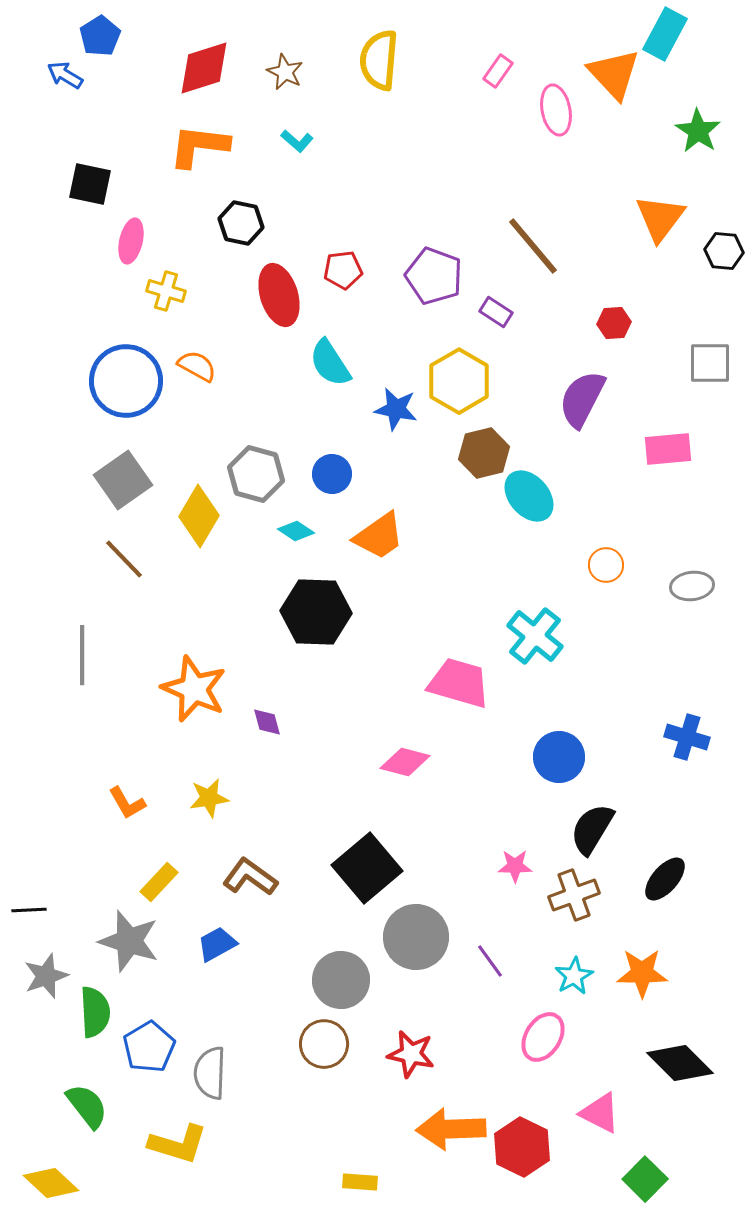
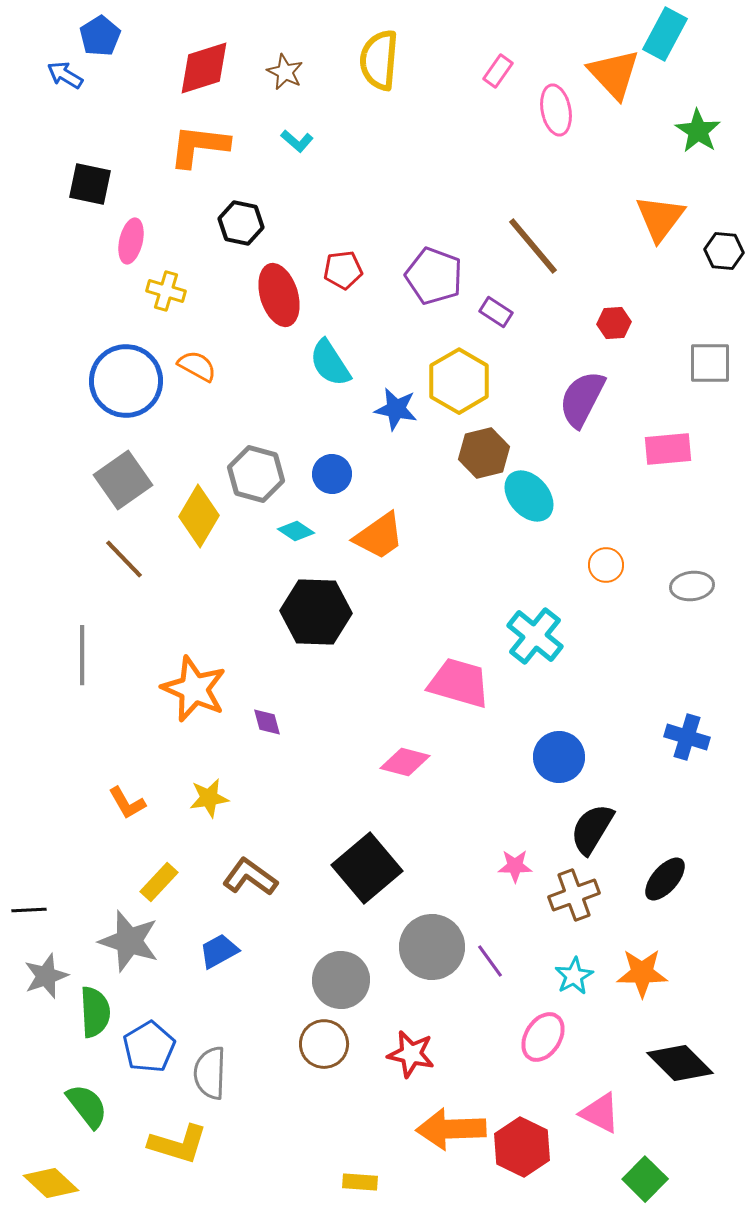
gray circle at (416, 937): moved 16 px right, 10 px down
blue trapezoid at (217, 944): moved 2 px right, 7 px down
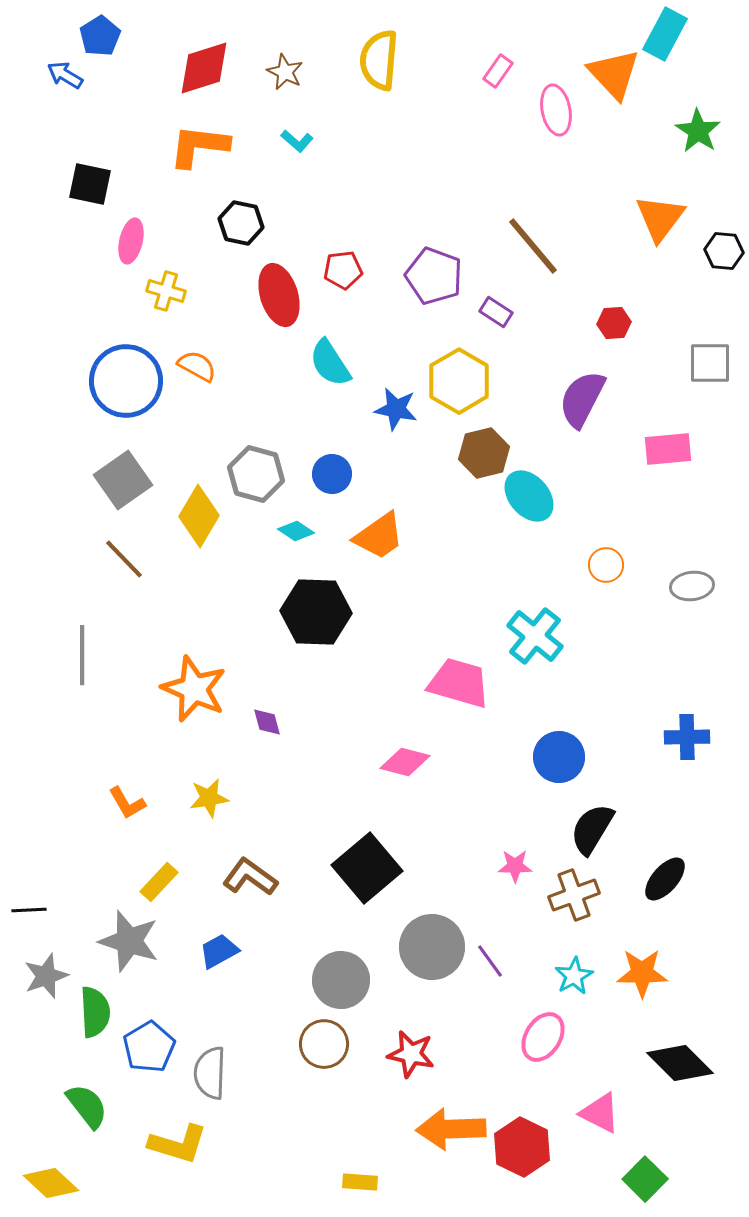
blue cross at (687, 737): rotated 18 degrees counterclockwise
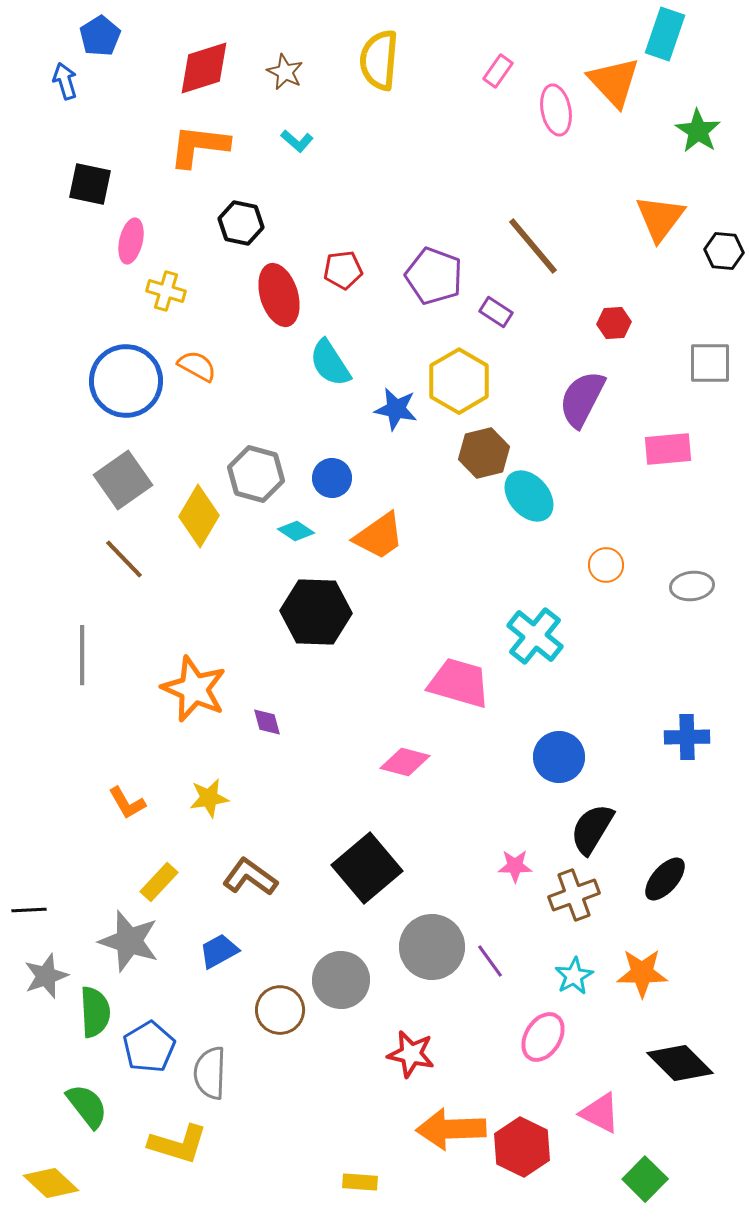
cyan rectangle at (665, 34): rotated 9 degrees counterclockwise
orange triangle at (614, 74): moved 8 px down
blue arrow at (65, 75): moved 6 px down; rotated 42 degrees clockwise
blue circle at (332, 474): moved 4 px down
brown circle at (324, 1044): moved 44 px left, 34 px up
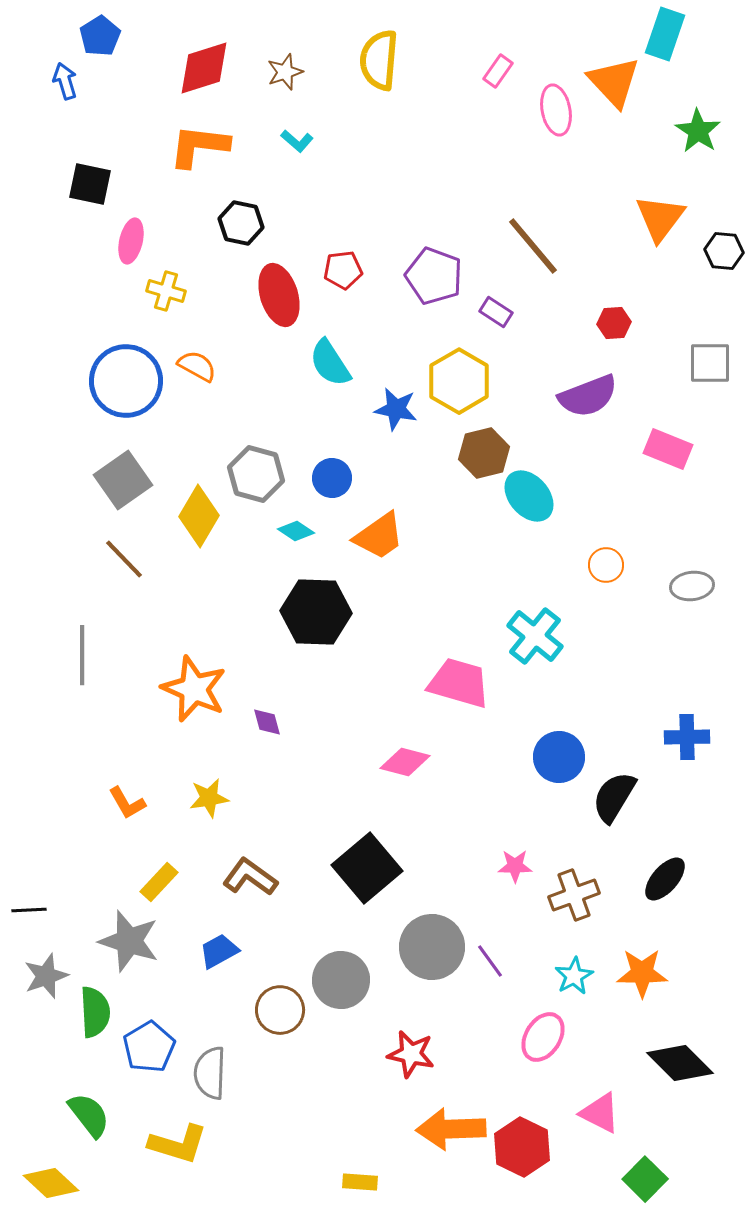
brown star at (285, 72): rotated 27 degrees clockwise
purple semicircle at (582, 399): moved 6 px right, 3 px up; rotated 138 degrees counterclockwise
pink rectangle at (668, 449): rotated 27 degrees clockwise
black semicircle at (592, 829): moved 22 px right, 32 px up
green semicircle at (87, 1106): moved 2 px right, 9 px down
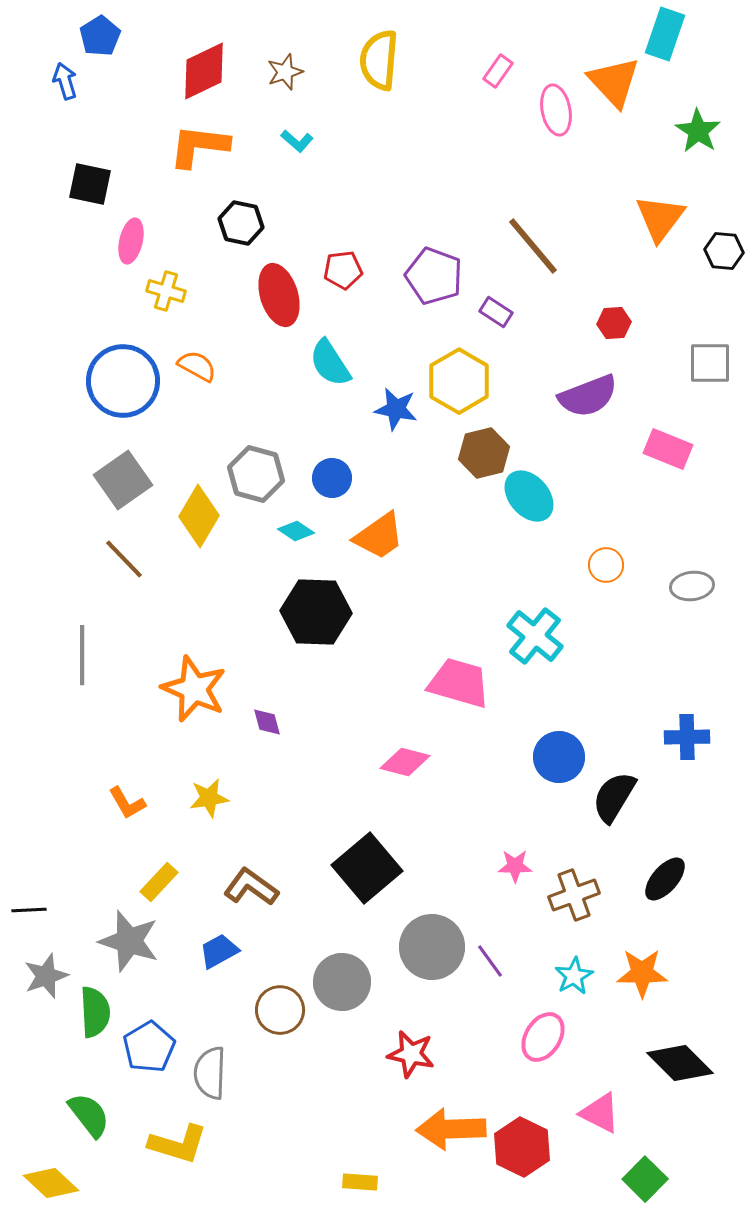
red diamond at (204, 68): moved 3 px down; rotated 8 degrees counterclockwise
blue circle at (126, 381): moved 3 px left
brown L-shape at (250, 877): moved 1 px right, 10 px down
gray circle at (341, 980): moved 1 px right, 2 px down
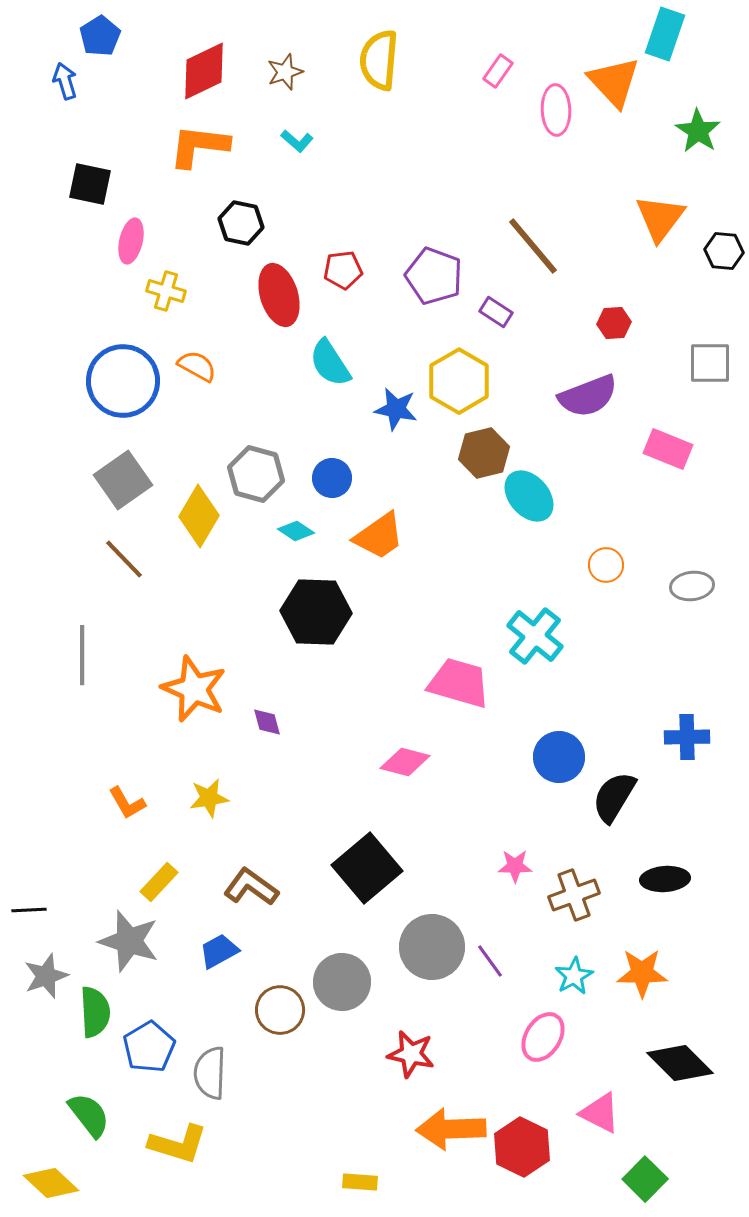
pink ellipse at (556, 110): rotated 9 degrees clockwise
black ellipse at (665, 879): rotated 45 degrees clockwise
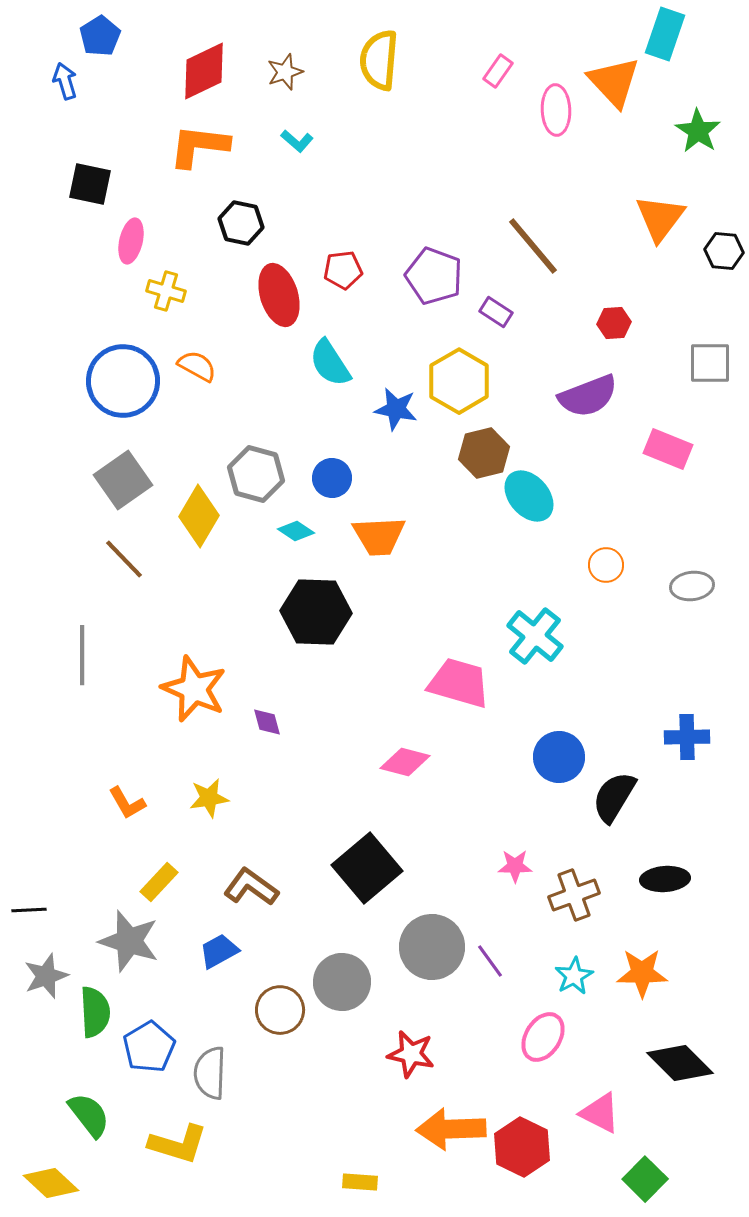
orange trapezoid at (379, 536): rotated 32 degrees clockwise
